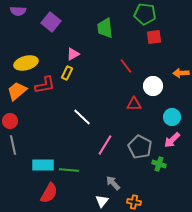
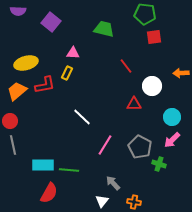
green trapezoid: moved 1 px left, 1 px down; rotated 110 degrees clockwise
pink triangle: moved 1 px up; rotated 32 degrees clockwise
white circle: moved 1 px left
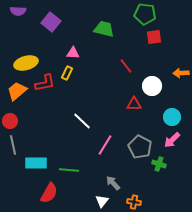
red L-shape: moved 2 px up
white line: moved 4 px down
cyan rectangle: moved 7 px left, 2 px up
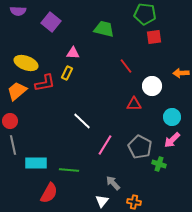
yellow ellipse: rotated 35 degrees clockwise
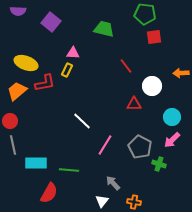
yellow rectangle: moved 3 px up
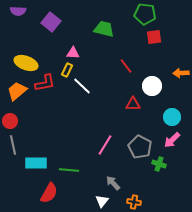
red triangle: moved 1 px left
white line: moved 35 px up
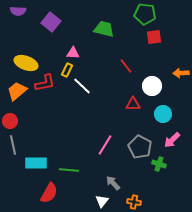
cyan circle: moved 9 px left, 3 px up
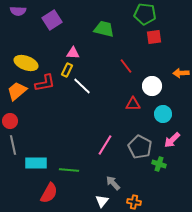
purple square: moved 1 px right, 2 px up; rotated 18 degrees clockwise
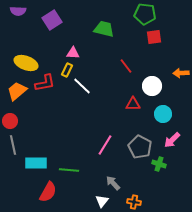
red semicircle: moved 1 px left, 1 px up
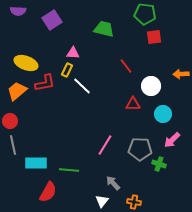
orange arrow: moved 1 px down
white circle: moved 1 px left
gray pentagon: moved 2 px down; rotated 25 degrees counterclockwise
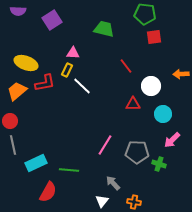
gray pentagon: moved 3 px left, 3 px down
cyan rectangle: rotated 25 degrees counterclockwise
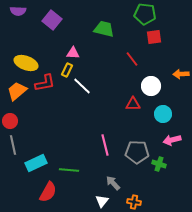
purple square: rotated 18 degrees counterclockwise
red line: moved 6 px right, 7 px up
pink arrow: rotated 30 degrees clockwise
pink line: rotated 45 degrees counterclockwise
